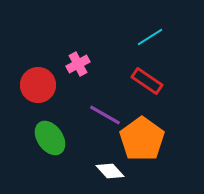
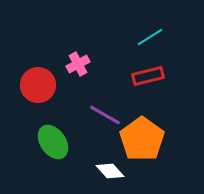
red rectangle: moved 1 px right, 5 px up; rotated 48 degrees counterclockwise
green ellipse: moved 3 px right, 4 px down
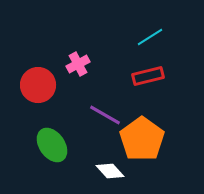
green ellipse: moved 1 px left, 3 px down
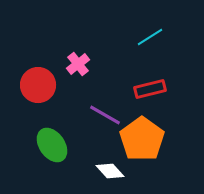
pink cross: rotated 10 degrees counterclockwise
red rectangle: moved 2 px right, 13 px down
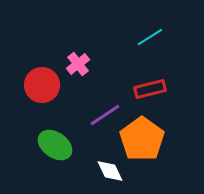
red circle: moved 4 px right
purple line: rotated 64 degrees counterclockwise
green ellipse: moved 3 px right; rotated 20 degrees counterclockwise
white diamond: rotated 16 degrees clockwise
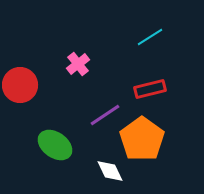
red circle: moved 22 px left
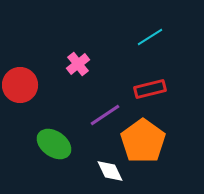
orange pentagon: moved 1 px right, 2 px down
green ellipse: moved 1 px left, 1 px up
